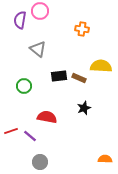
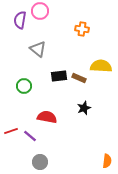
orange semicircle: moved 2 px right, 2 px down; rotated 96 degrees clockwise
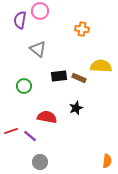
black star: moved 8 px left
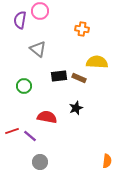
yellow semicircle: moved 4 px left, 4 px up
red line: moved 1 px right
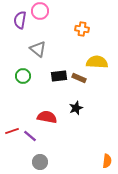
green circle: moved 1 px left, 10 px up
